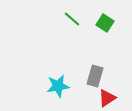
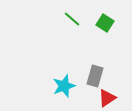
cyan star: moved 6 px right; rotated 10 degrees counterclockwise
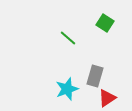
green line: moved 4 px left, 19 px down
cyan star: moved 3 px right, 3 px down
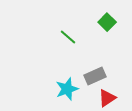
green square: moved 2 px right, 1 px up; rotated 12 degrees clockwise
green line: moved 1 px up
gray rectangle: rotated 50 degrees clockwise
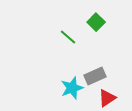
green square: moved 11 px left
cyan star: moved 5 px right, 1 px up
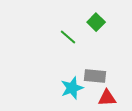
gray rectangle: rotated 30 degrees clockwise
red triangle: rotated 30 degrees clockwise
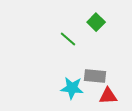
green line: moved 2 px down
cyan star: rotated 25 degrees clockwise
red triangle: moved 1 px right, 2 px up
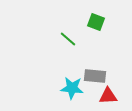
green square: rotated 24 degrees counterclockwise
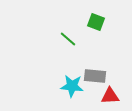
cyan star: moved 2 px up
red triangle: moved 2 px right
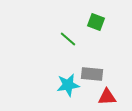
gray rectangle: moved 3 px left, 2 px up
cyan star: moved 4 px left, 1 px up; rotated 15 degrees counterclockwise
red triangle: moved 3 px left, 1 px down
